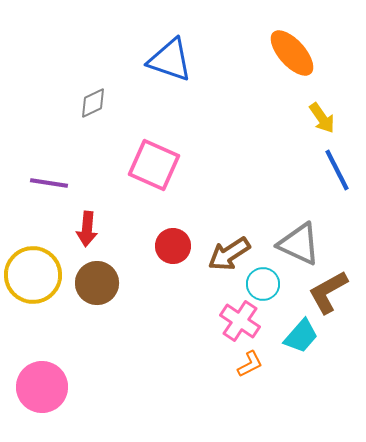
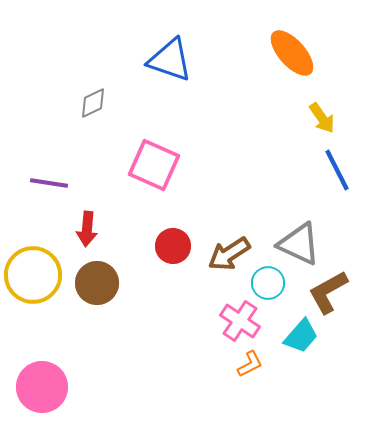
cyan circle: moved 5 px right, 1 px up
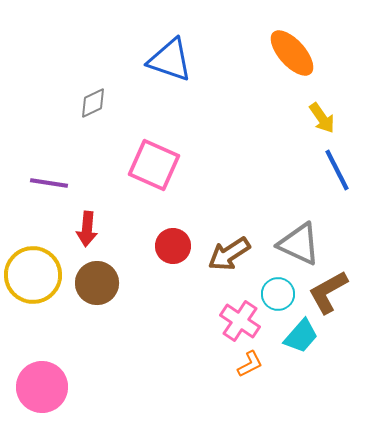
cyan circle: moved 10 px right, 11 px down
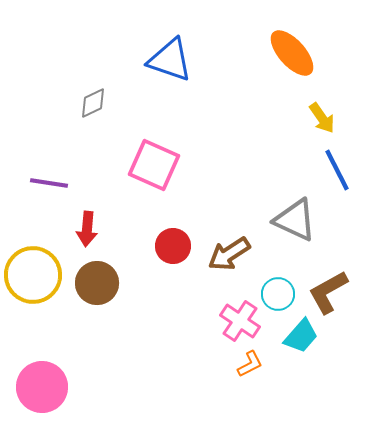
gray triangle: moved 4 px left, 24 px up
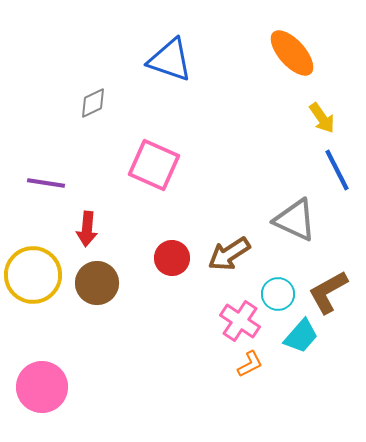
purple line: moved 3 px left
red circle: moved 1 px left, 12 px down
